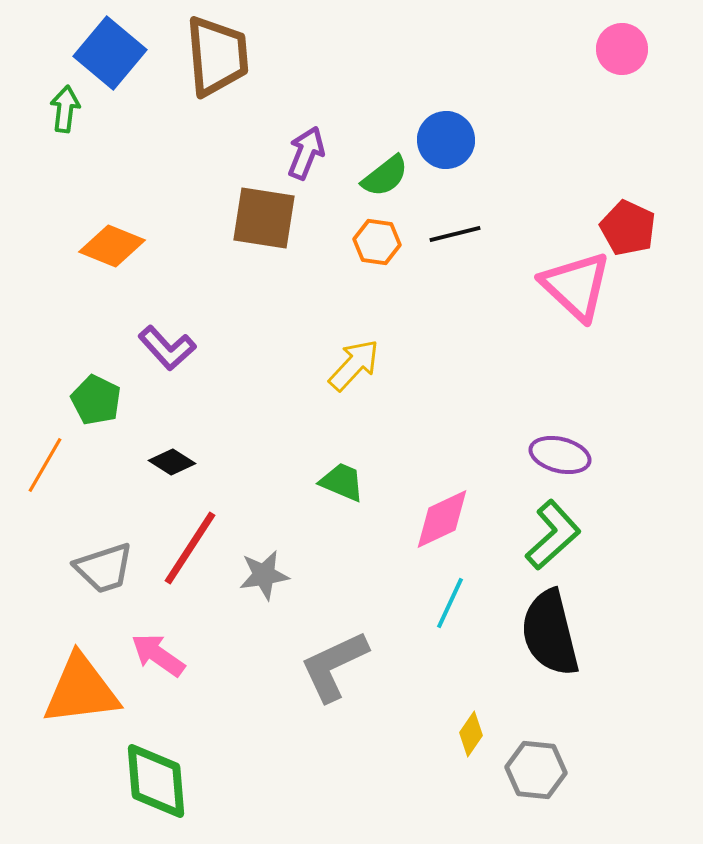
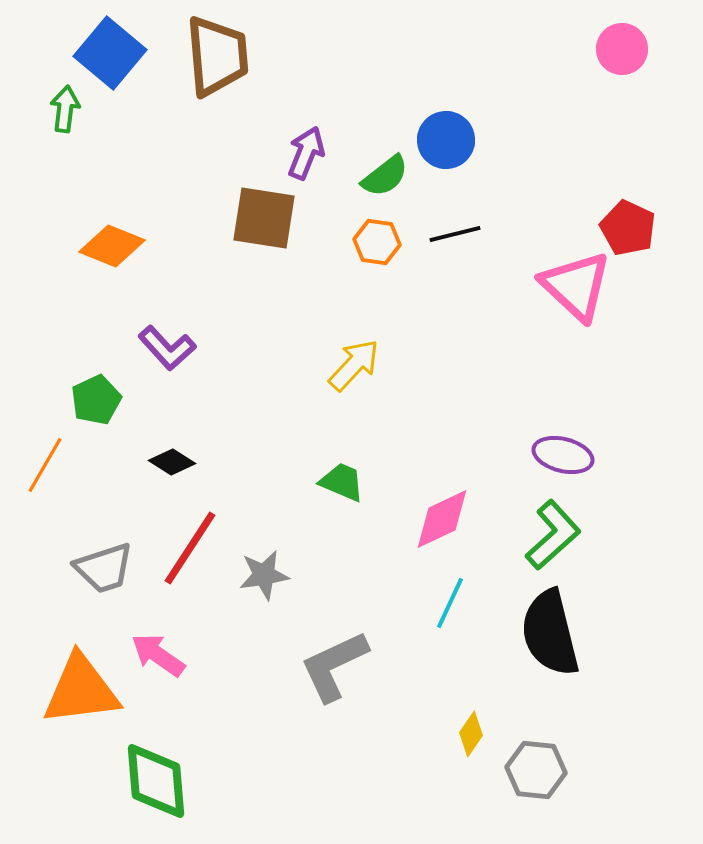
green pentagon: rotated 21 degrees clockwise
purple ellipse: moved 3 px right
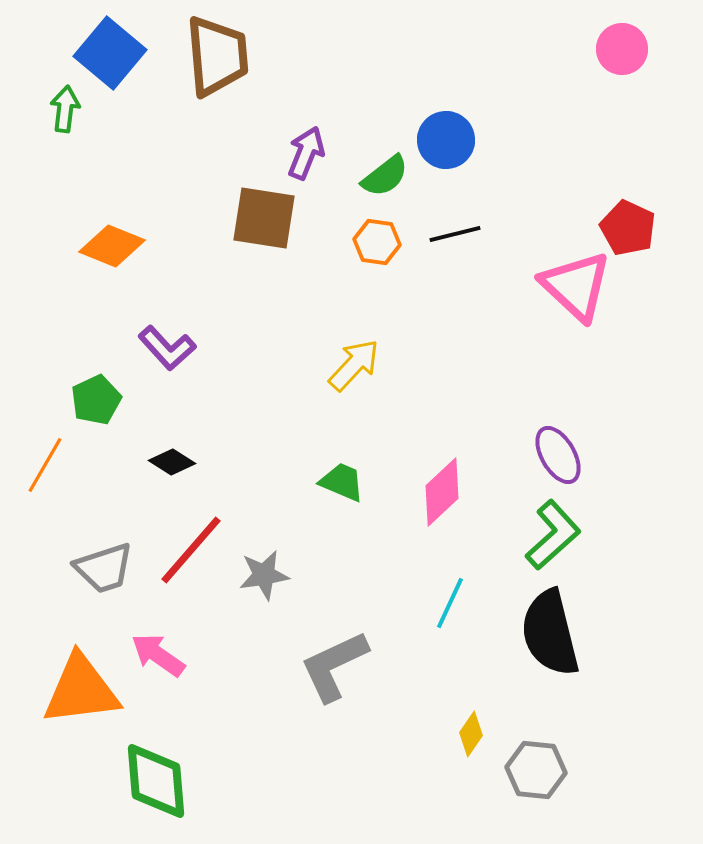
purple ellipse: moved 5 px left; rotated 46 degrees clockwise
pink diamond: moved 27 px up; rotated 18 degrees counterclockwise
red line: moved 1 px right, 2 px down; rotated 8 degrees clockwise
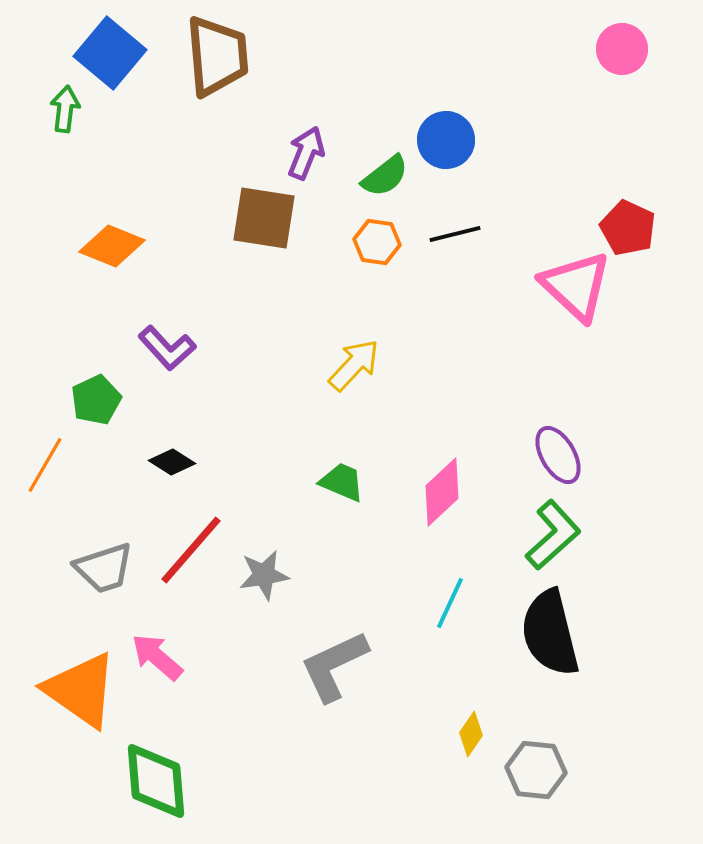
pink arrow: moved 1 px left, 2 px down; rotated 6 degrees clockwise
orange triangle: rotated 42 degrees clockwise
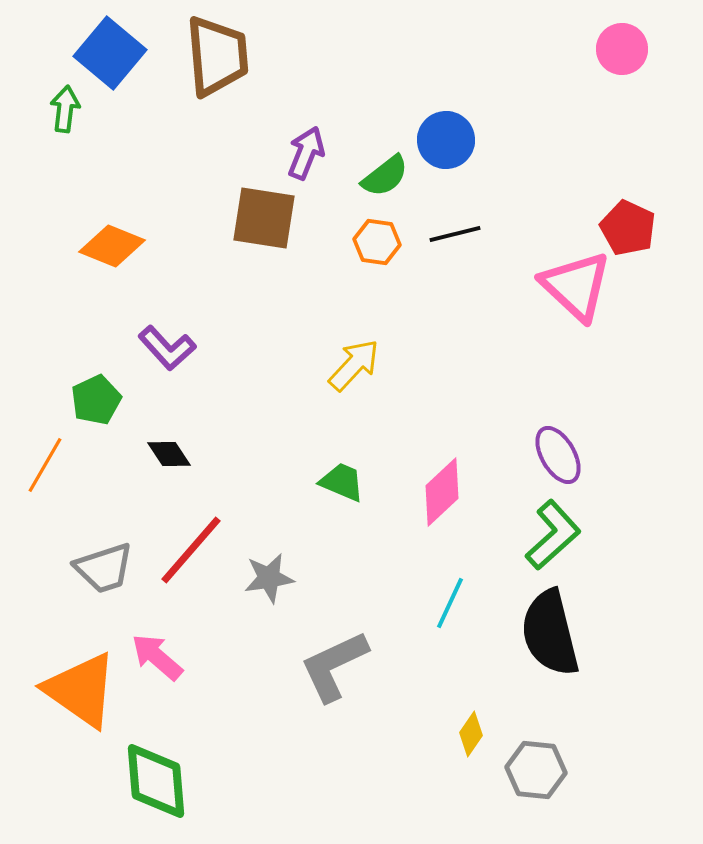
black diamond: moved 3 px left, 8 px up; rotated 24 degrees clockwise
gray star: moved 5 px right, 3 px down
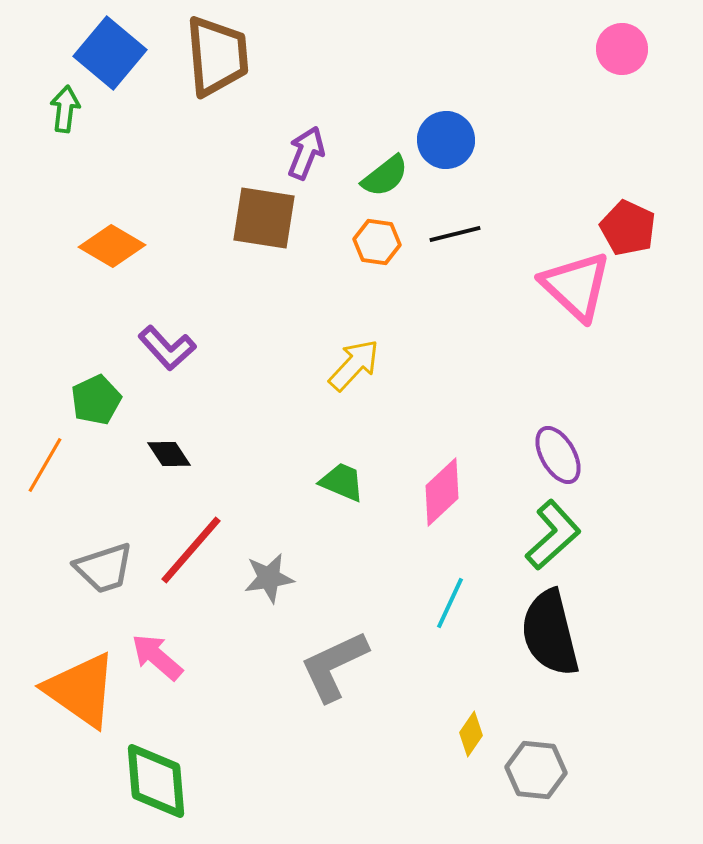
orange diamond: rotated 8 degrees clockwise
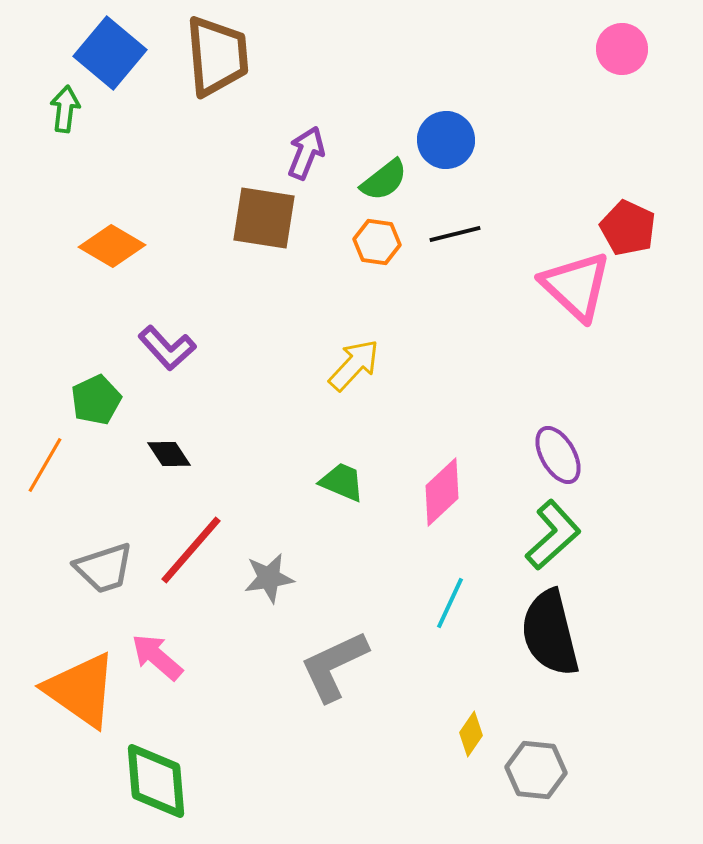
green semicircle: moved 1 px left, 4 px down
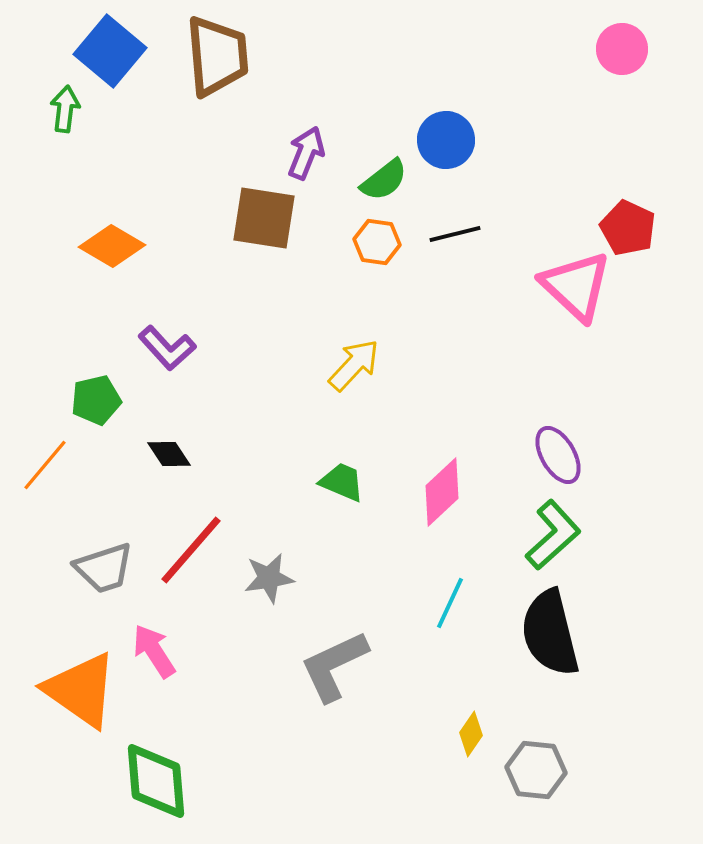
blue square: moved 2 px up
green pentagon: rotated 12 degrees clockwise
orange line: rotated 10 degrees clockwise
pink arrow: moved 3 px left, 6 px up; rotated 16 degrees clockwise
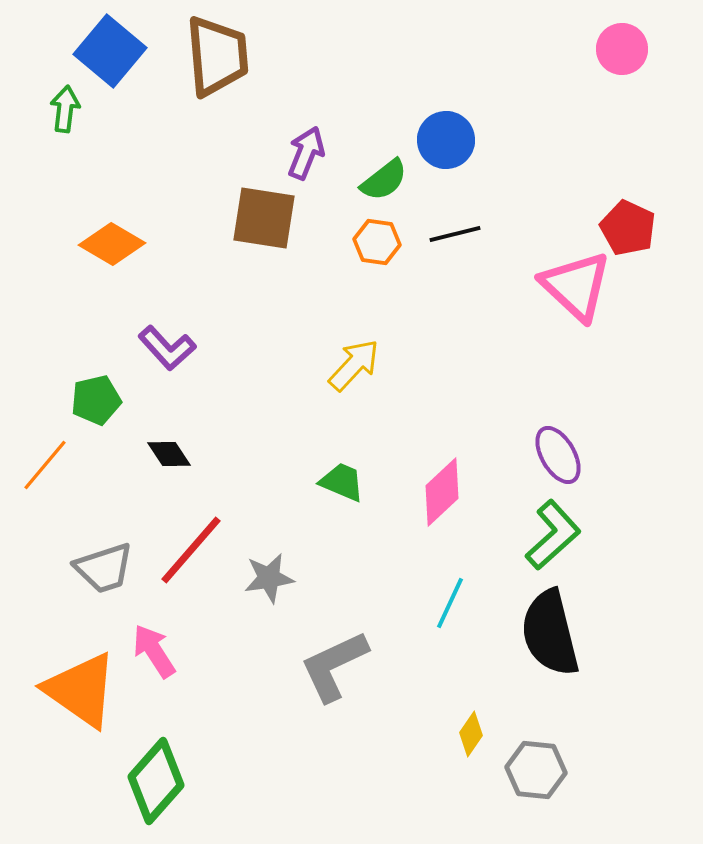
orange diamond: moved 2 px up
green diamond: rotated 46 degrees clockwise
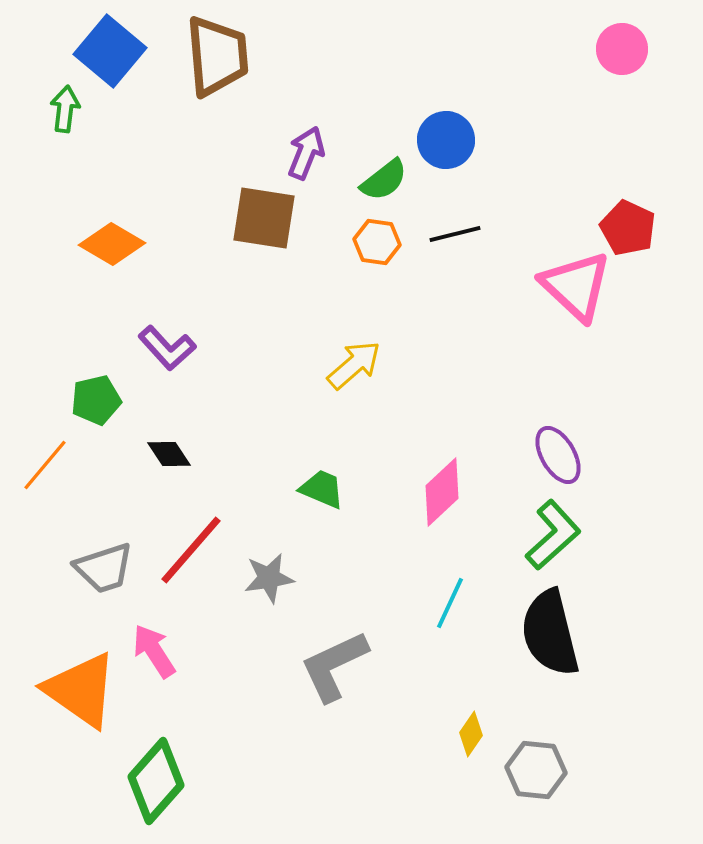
yellow arrow: rotated 6 degrees clockwise
green trapezoid: moved 20 px left, 7 px down
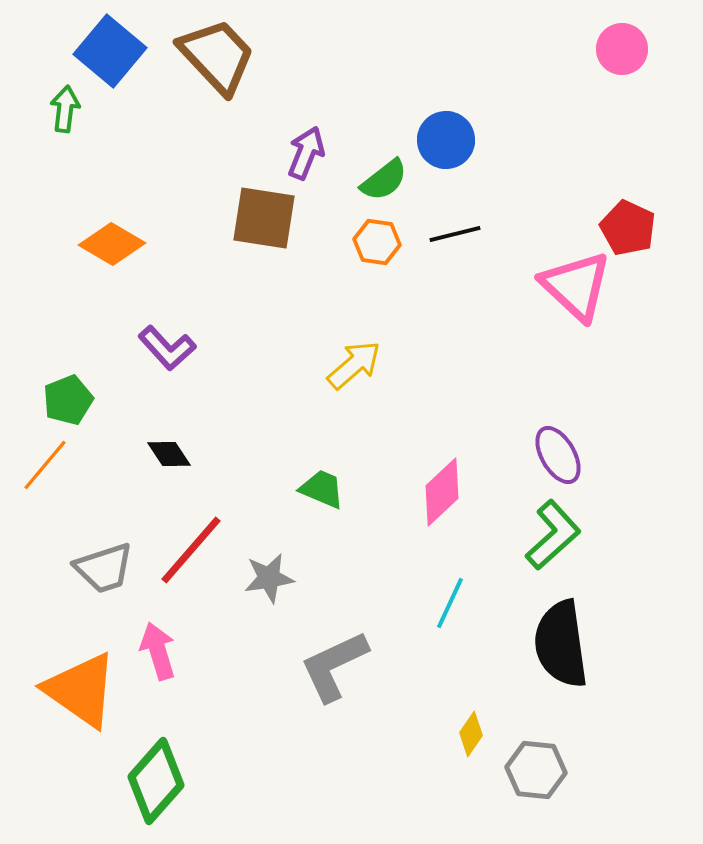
brown trapezoid: rotated 38 degrees counterclockwise
green pentagon: moved 28 px left; rotated 9 degrees counterclockwise
black semicircle: moved 11 px right, 11 px down; rotated 6 degrees clockwise
pink arrow: moved 4 px right; rotated 16 degrees clockwise
